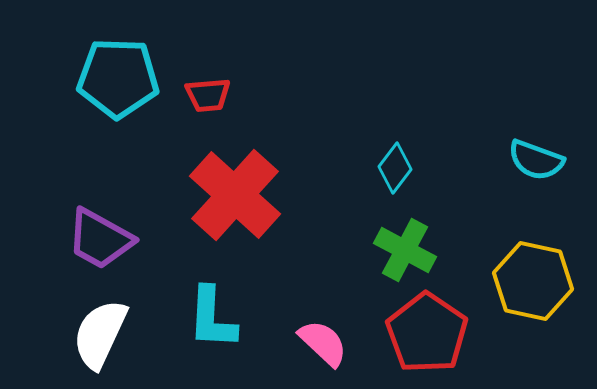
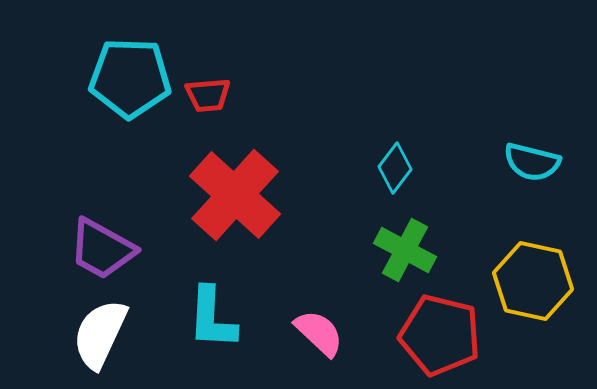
cyan pentagon: moved 12 px right
cyan semicircle: moved 4 px left, 2 px down; rotated 6 degrees counterclockwise
purple trapezoid: moved 2 px right, 10 px down
red pentagon: moved 13 px right, 2 px down; rotated 20 degrees counterclockwise
pink semicircle: moved 4 px left, 10 px up
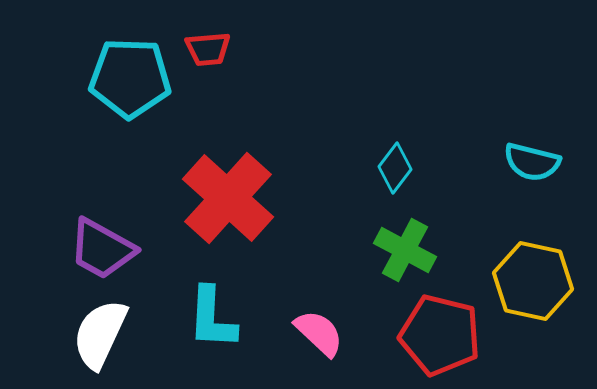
red trapezoid: moved 46 px up
red cross: moved 7 px left, 3 px down
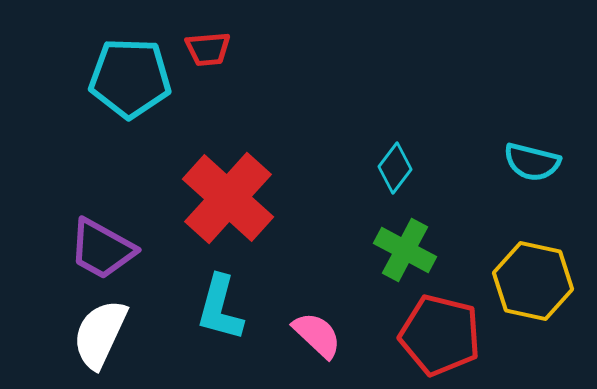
cyan L-shape: moved 8 px right, 10 px up; rotated 12 degrees clockwise
pink semicircle: moved 2 px left, 2 px down
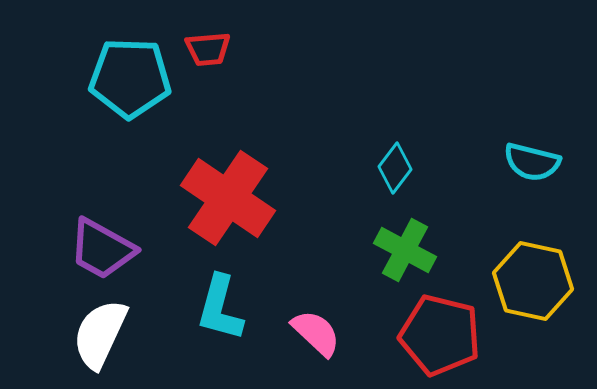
red cross: rotated 8 degrees counterclockwise
pink semicircle: moved 1 px left, 2 px up
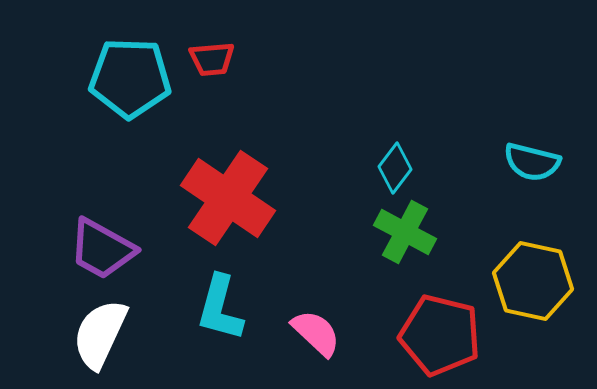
red trapezoid: moved 4 px right, 10 px down
green cross: moved 18 px up
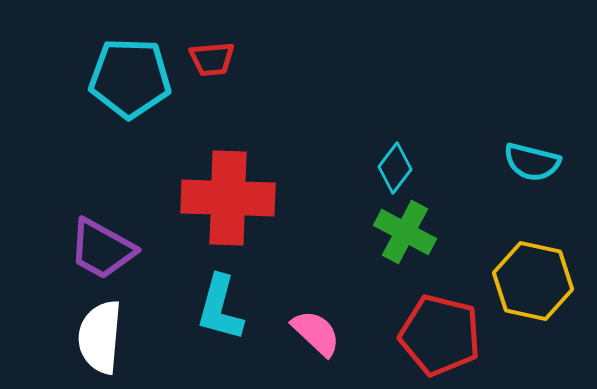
red cross: rotated 32 degrees counterclockwise
white semicircle: moved 3 px down; rotated 20 degrees counterclockwise
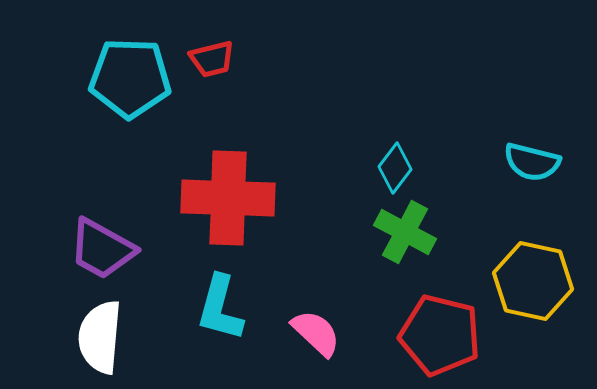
red trapezoid: rotated 9 degrees counterclockwise
